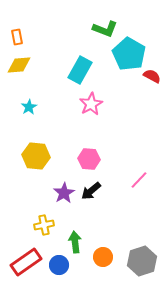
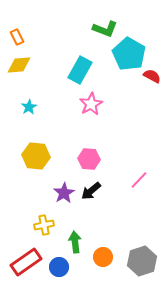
orange rectangle: rotated 14 degrees counterclockwise
blue circle: moved 2 px down
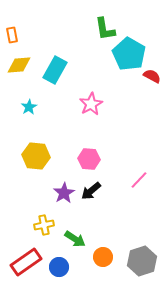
green L-shape: rotated 60 degrees clockwise
orange rectangle: moved 5 px left, 2 px up; rotated 14 degrees clockwise
cyan rectangle: moved 25 px left
green arrow: moved 3 px up; rotated 130 degrees clockwise
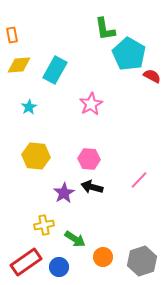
black arrow: moved 1 px right, 4 px up; rotated 55 degrees clockwise
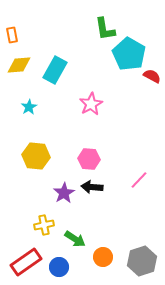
black arrow: rotated 10 degrees counterclockwise
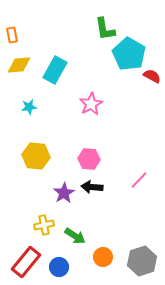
cyan star: rotated 21 degrees clockwise
green arrow: moved 3 px up
red rectangle: rotated 16 degrees counterclockwise
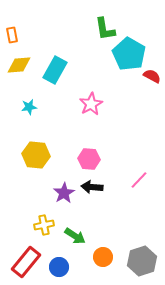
yellow hexagon: moved 1 px up
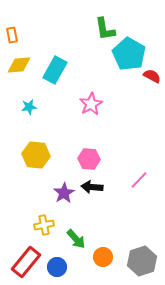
green arrow: moved 1 px right, 3 px down; rotated 15 degrees clockwise
blue circle: moved 2 px left
